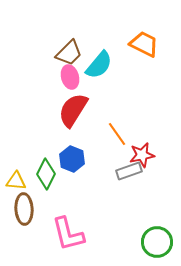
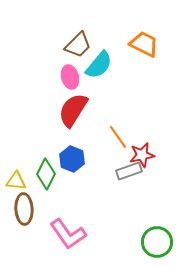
brown trapezoid: moved 9 px right, 8 px up
orange line: moved 1 px right, 3 px down
pink L-shape: rotated 21 degrees counterclockwise
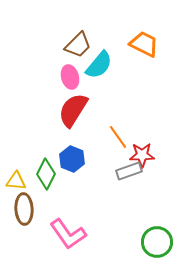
red star: rotated 10 degrees clockwise
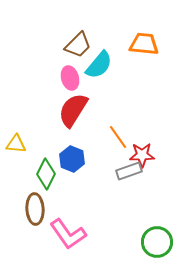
orange trapezoid: rotated 20 degrees counterclockwise
pink ellipse: moved 1 px down
yellow triangle: moved 37 px up
brown ellipse: moved 11 px right
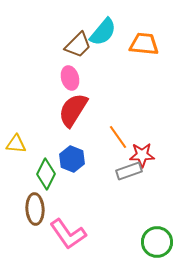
cyan semicircle: moved 4 px right, 33 px up
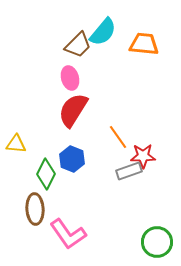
red star: moved 1 px right, 1 px down
